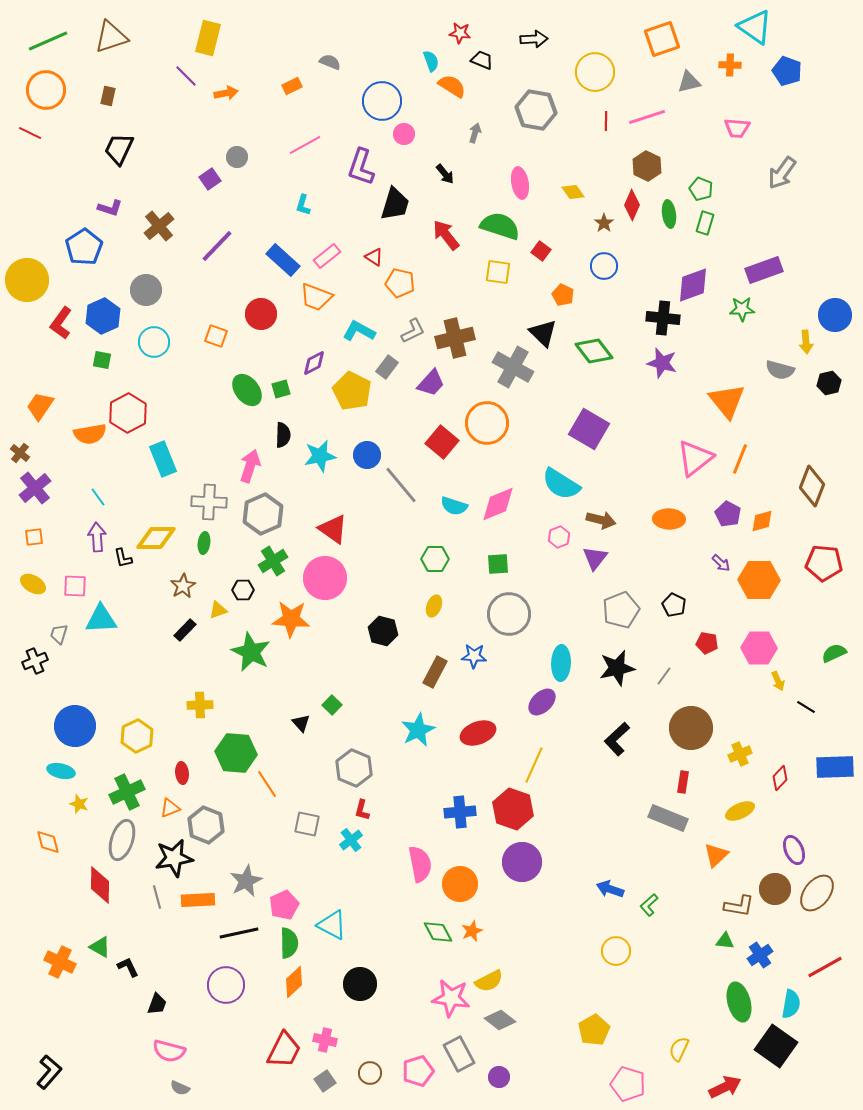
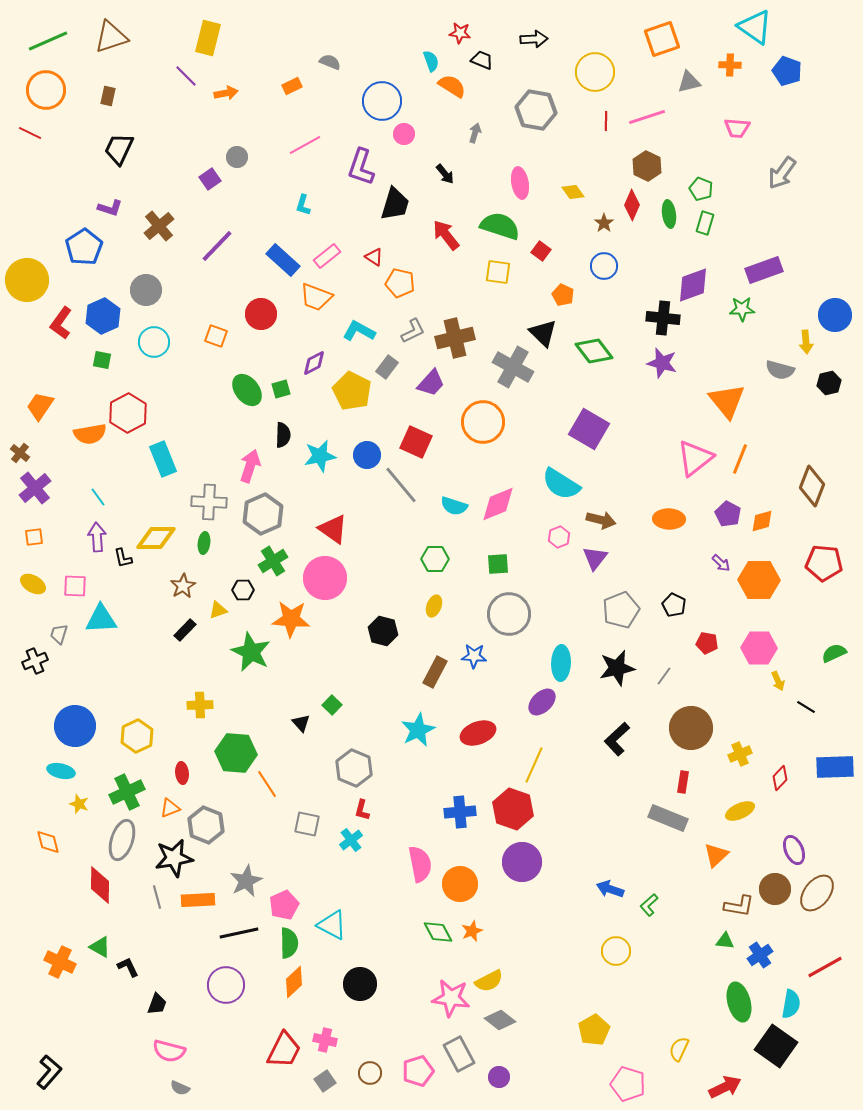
orange circle at (487, 423): moved 4 px left, 1 px up
red square at (442, 442): moved 26 px left; rotated 16 degrees counterclockwise
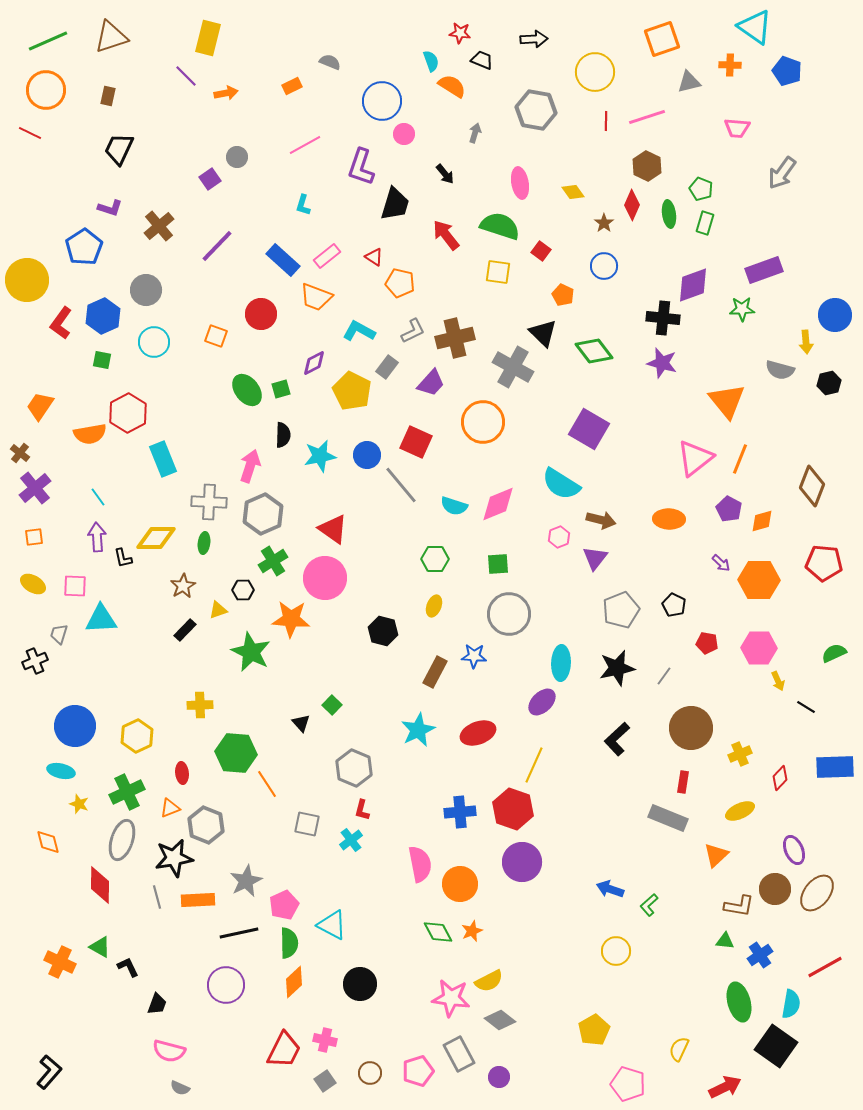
purple pentagon at (728, 514): moved 1 px right, 5 px up
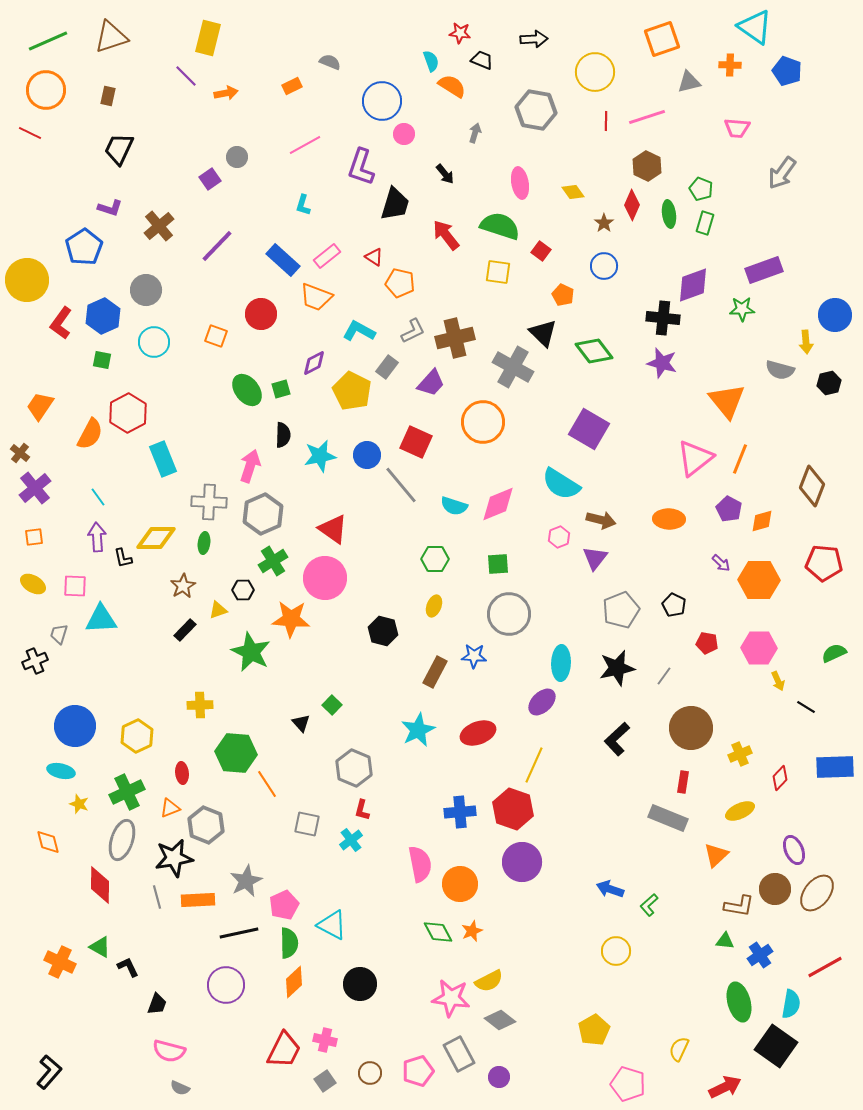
orange semicircle at (90, 434): rotated 52 degrees counterclockwise
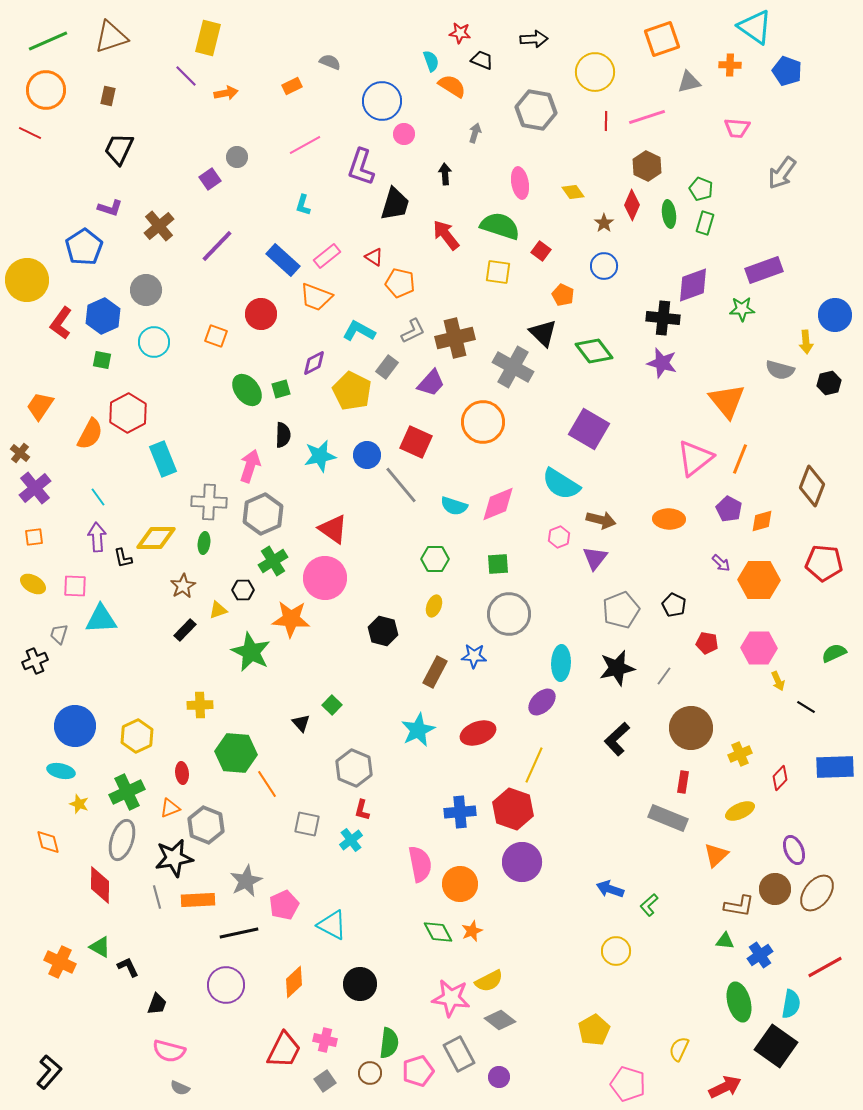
black arrow at (445, 174): rotated 145 degrees counterclockwise
green semicircle at (289, 943): moved 100 px right, 100 px down; rotated 8 degrees clockwise
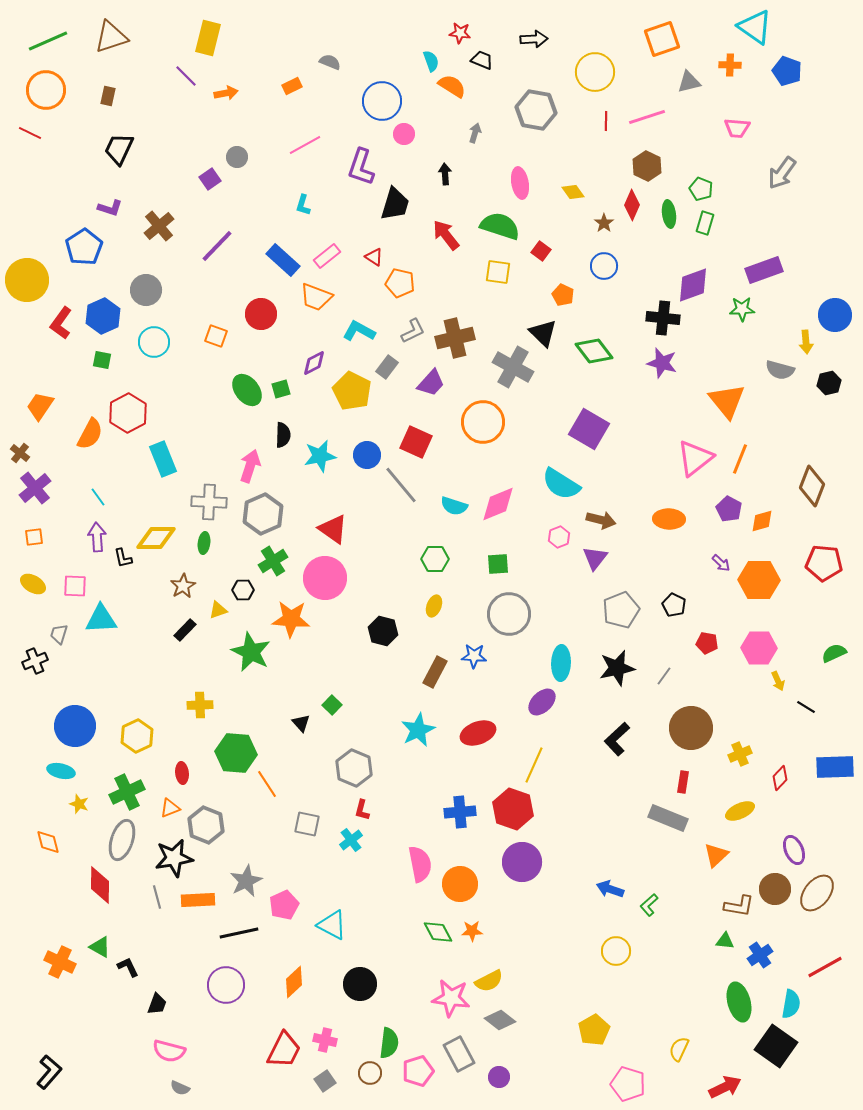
orange star at (472, 931): rotated 20 degrees clockwise
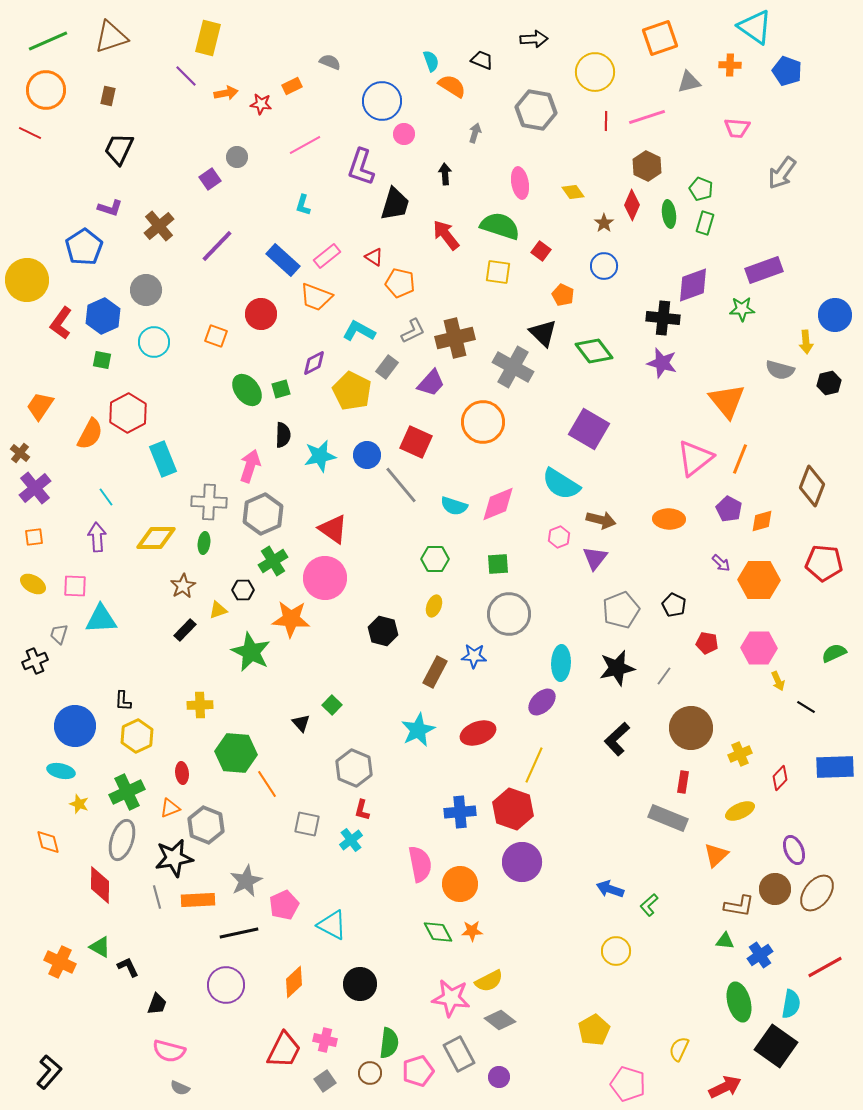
red star at (460, 33): moved 199 px left, 71 px down
orange square at (662, 39): moved 2 px left, 1 px up
cyan line at (98, 497): moved 8 px right
black L-shape at (123, 558): moved 143 px down; rotated 15 degrees clockwise
